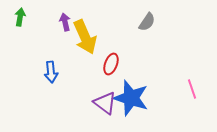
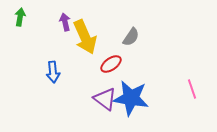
gray semicircle: moved 16 px left, 15 px down
red ellipse: rotated 35 degrees clockwise
blue arrow: moved 2 px right
blue star: rotated 9 degrees counterclockwise
purple triangle: moved 4 px up
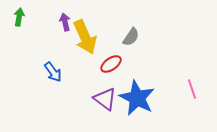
green arrow: moved 1 px left
blue arrow: rotated 30 degrees counterclockwise
blue star: moved 6 px right; rotated 18 degrees clockwise
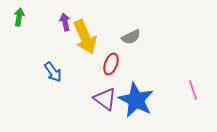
gray semicircle: rotated 30 degrees clockwise
red ellipse: rotated 35 degrees counterclockwise
pink line: moved 1 px right, 1 px down
blue star: moved 1 px left, 2 px down
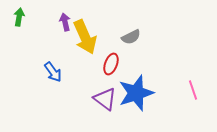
blue star: moved 7 px up; rotated 27 degrees clockwise
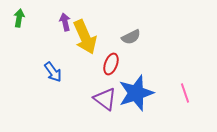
green arrow: moved 1 px down
pink line: moved 8 px left, 3 px down
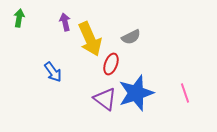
yellow arrow: moved 5 px right, 2 px down
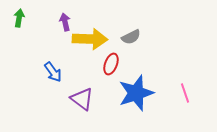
yellow arrow: rotated 64 degrees counterclockwise
purple triangle: moved 23 px left
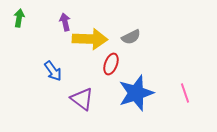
blue arrow: moved 1 px up
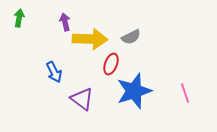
blue arrow: moved 1 px right, 1 px down; rotated 10 degrees clockwise
blue star: moved 2 px left, 2 px up
